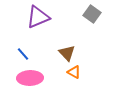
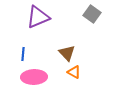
blue line: rotated 48 degrees clockwise
pink ellipse: moved 4 px right, 1 px up
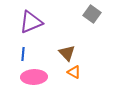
purple triangle: moved 7 px left, 5 px down
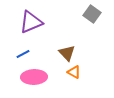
blue line: rotated 56 degrees clockwise
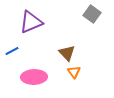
blue line: moved 11 px left, 3 px up
orange triangle: rotated 24 degrees clockwise
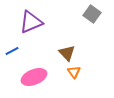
pink ellipse: rotated 20 degrees counterclockwise
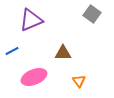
purple triangle: moved 2 px up
brown triangle: moved 4 px left; rotated 48 degrees counterclockwise
orange triangle: moved 5 px right, 9 px down
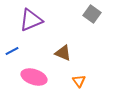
brown triangle: rotated 24 degrees clockwise
pink ellipse: rotated 40 degrees clockwise
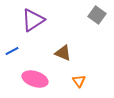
gray square: moved 5 px right, 1 px down
purple triangle: moved 2 px right; rotated 10 degrees counterclockwise
pink ellipse: moved 1 px right, 2 px down
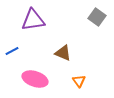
gray square: moved 2 px down
purple triangle: rotated 25 degrees clockwise
